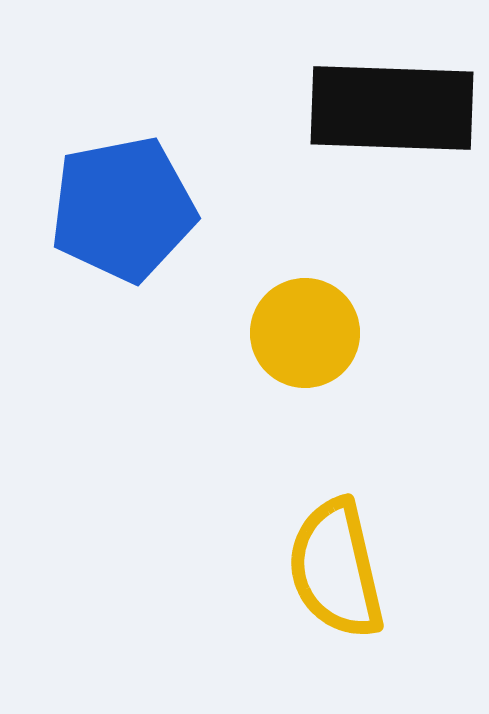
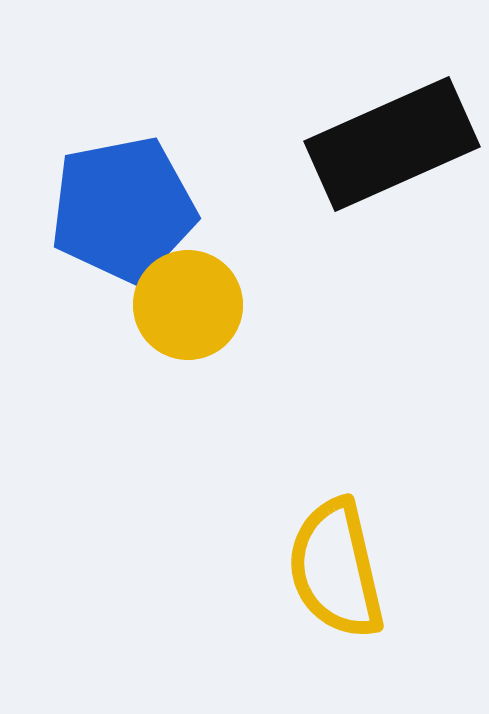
black rectangle: moved 36 px down; rotated 26 degrees counterclockwise
yellow circle: moved 117 px left, 28 px up
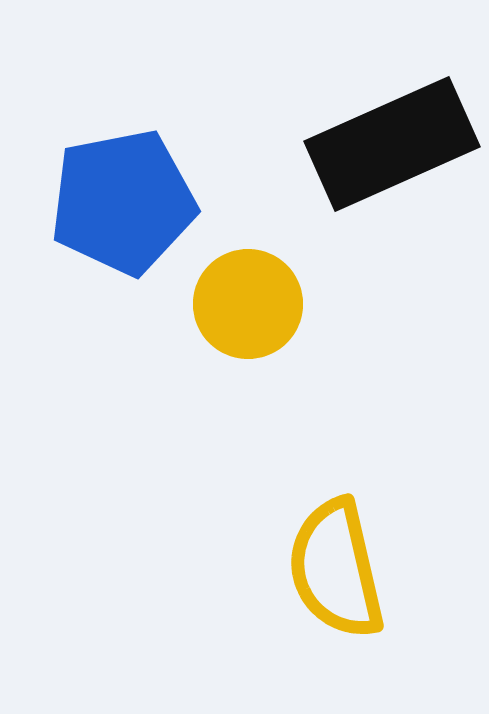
blue pentagon: moved 7 px up
yellow circle: moved 60 px right, 1 px up
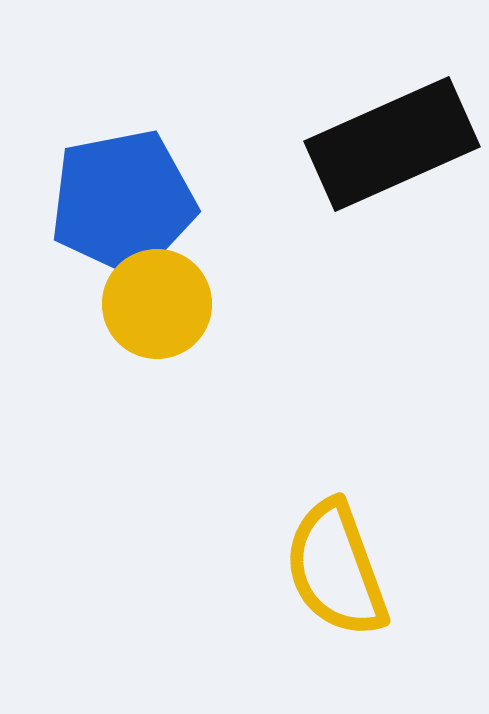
yellow circle: moved 91 px left
yellow semicircle: rotated 7 degrees counterclockwise
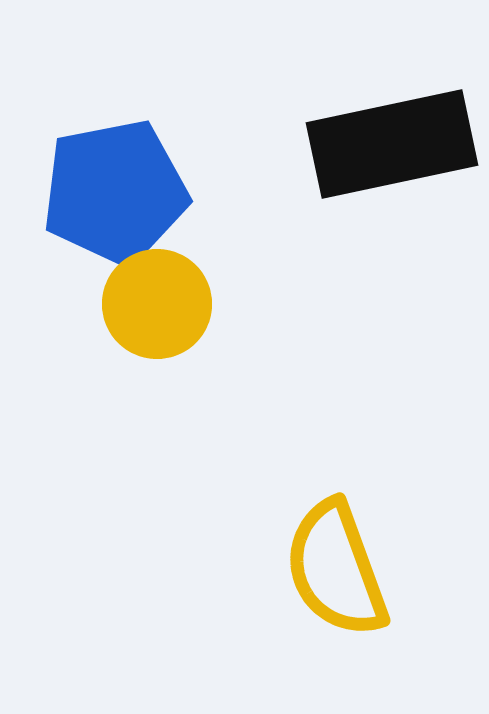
black rectangle: rotated 12 degrees clockwise
blue pentagon: moved 8 px left, 10 px up
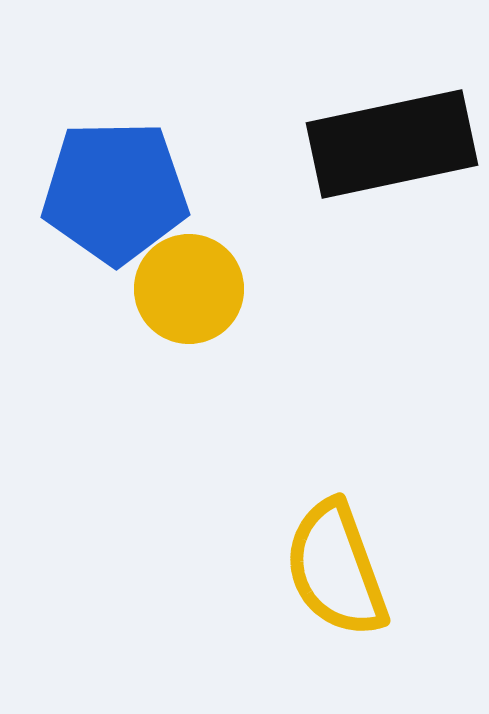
blue pentagon: rotated 10 degrees clockwise
yellow circle: moved 32 px right, 15 px up
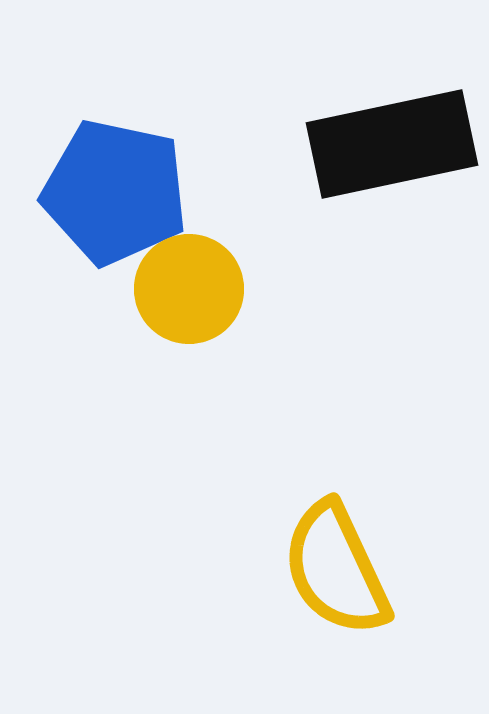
blue pentagon: rotated 13 degrees clockwise
yellow semicircle: rotated 5 degrees counterclockwise
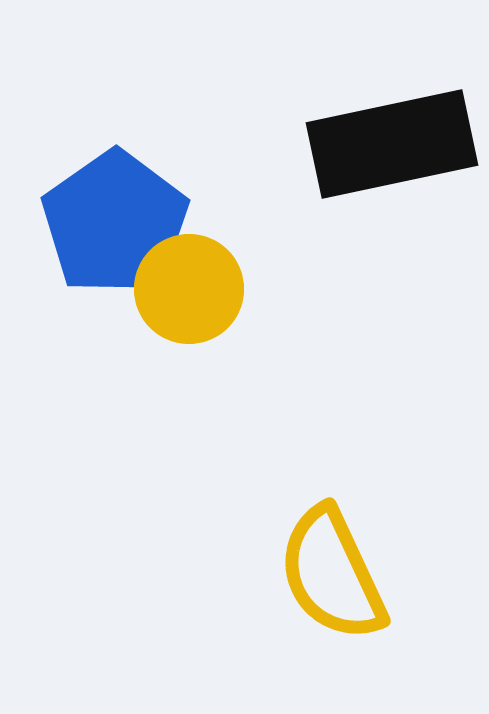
blue pentagon: moved 31 px down; rotated 25 degrees clockwise
yellow semicircle: moved 4 px left, 5 px down
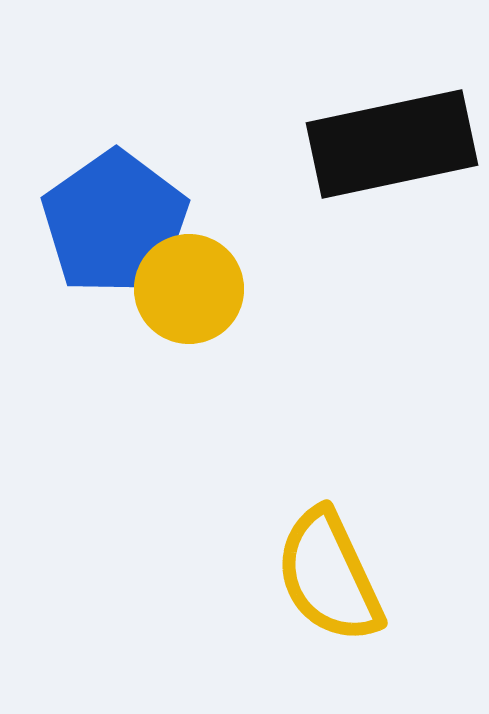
yellow semicircle: moved 3 px left, 2 px down
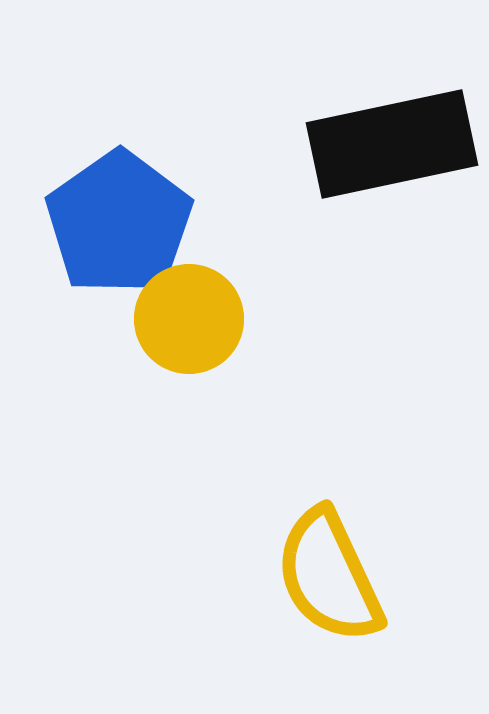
blue pentagon: moved 4 px right
yellow circle: moved 30 px down
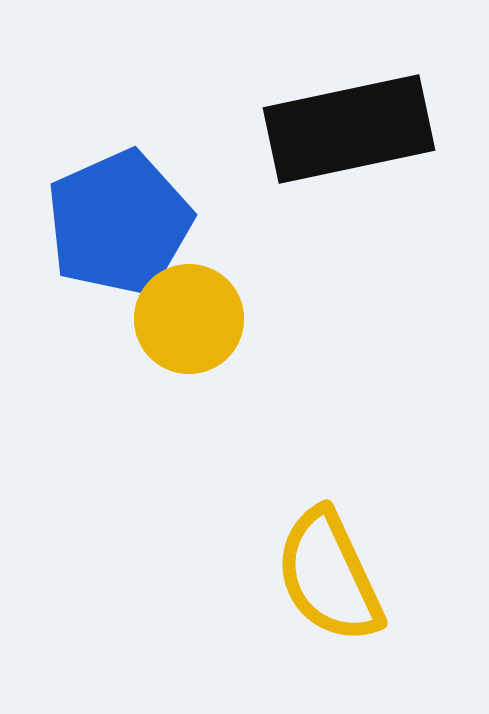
black rectangle: moved 43 px left, 15 px up
blue pentagon: rotated 11 degrees clockwise
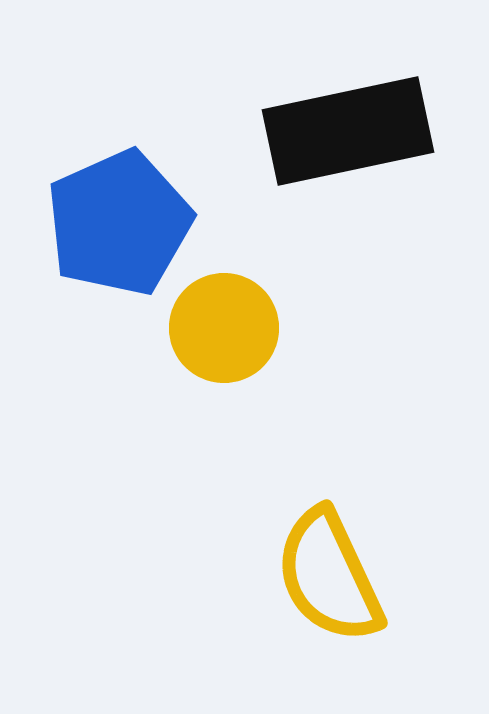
black rectangle: moved 1 px left, 2 px down
yellow circle: moved 35 px right, 9 px down
